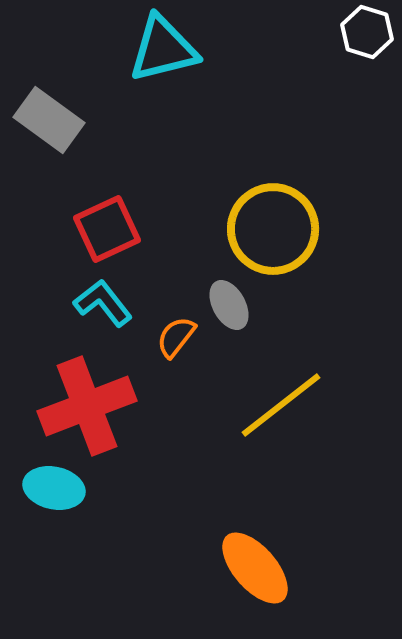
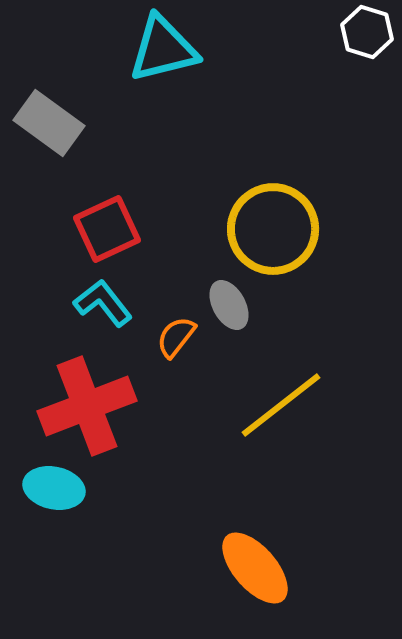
gray rectangle: moved 3 px down
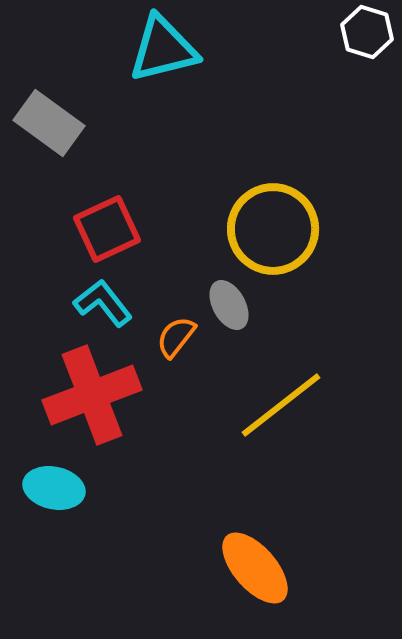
red cross: moved 5 px right, 11 px up
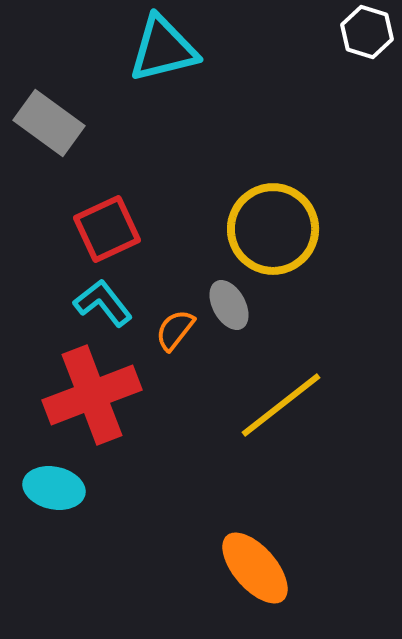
orange semicircle: moved 1 px left, 7 px up
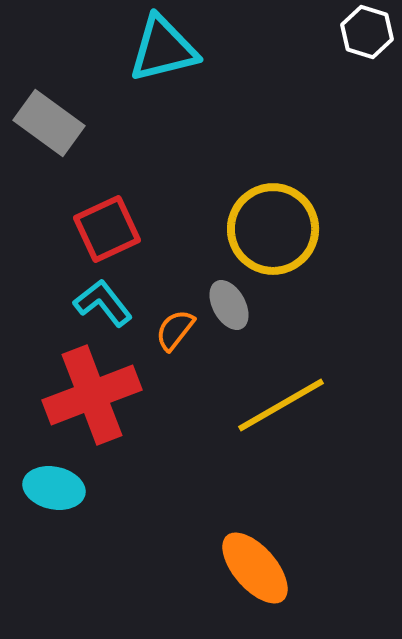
yellow line: rotated 8 degrees clockwise
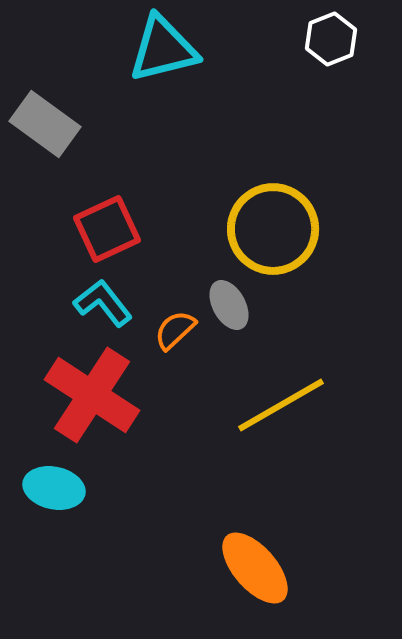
white hexagon: moved 36 px left, 7 px down; rotated 21 degrees clockwise
gray rectangle: moved 4 px left, 1 px down
orange semicircle: rotated 9 degrees clockwise
red cross: rotated 36 degrees counterclockwise
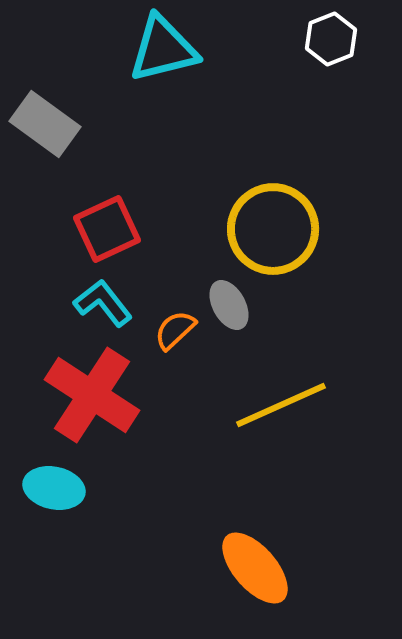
yellow line: rotated 6 degrees clockwise
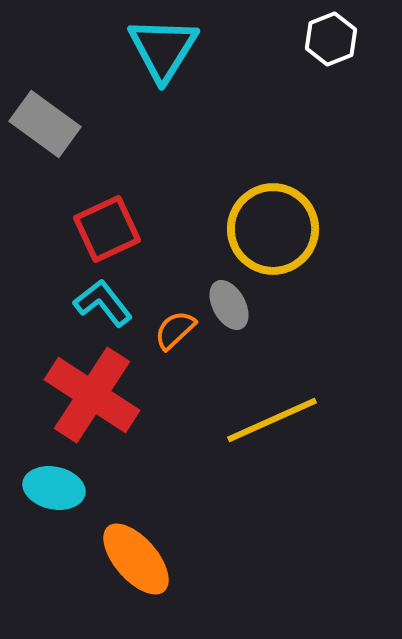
cyan triangle: rotated 44 degrees counterclockwise
yellow line: moved 9 px left, 15 px down
orange ellipse: moved 119 px left, 9 px up
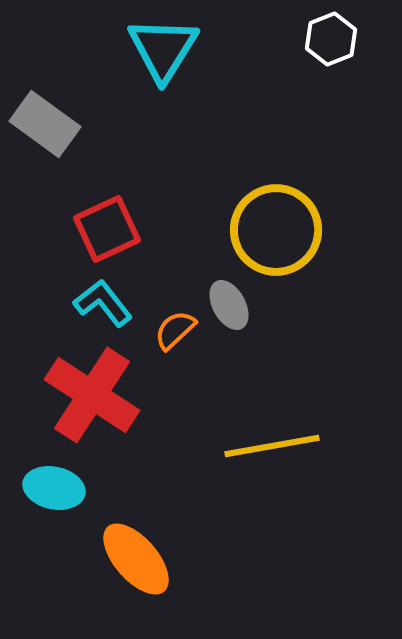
yellow circle: moved 3 px right, 1 px down
yellow line: moved 26 px down; rotated 14 degrees clockwise
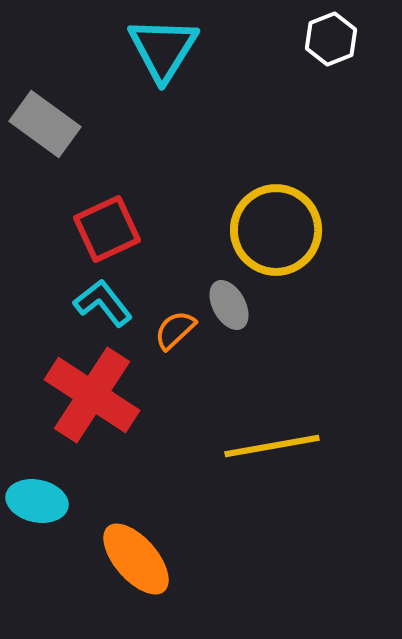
cyan ellipse: moved 17 px left, 13 px down
